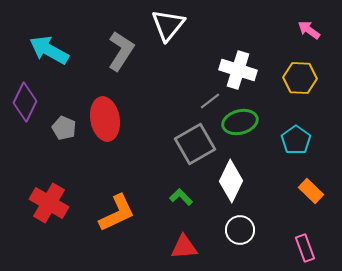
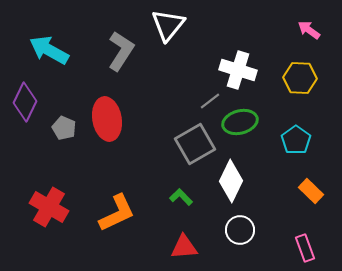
red ellipse: moved 2 px right
red cross: moved 4 px down
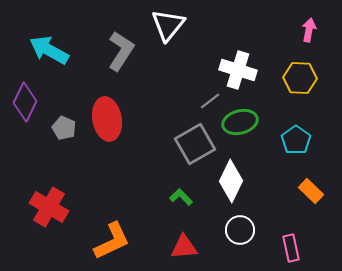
pink arrow: rotated 65 degrees clockwise
orange L-shape: moved 5 px left, 28 px down
pink rectangle: moved 14 px left; rotated 8 degrees clockwise
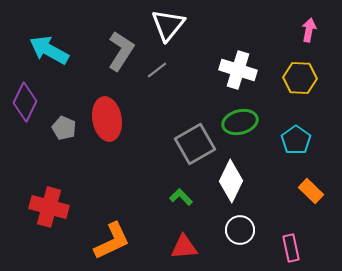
gray line: moved 53 px left, 31 px up
red cross: rotated 15 degrees counterclockwise
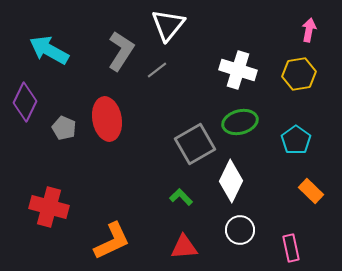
yellow hexagon: moved 1 px left, 4 px up; rotated 12 degrees counterclockwise
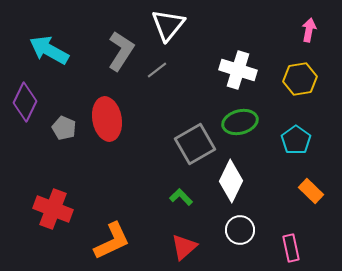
yellow hexagon: moved 1 px right, 5 px down
red cross: moved 4 px right, 2 px down; rotated 6 degrees clockwise
red triangle: rotated 36 degrees counterclockwise
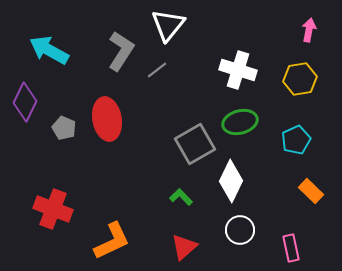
cyan pentagon: rotated 12 degrees clockwise
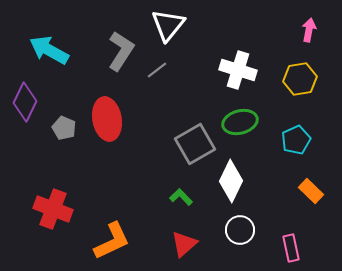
red triangle: moved 3 px up
